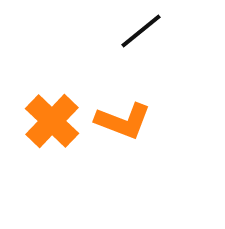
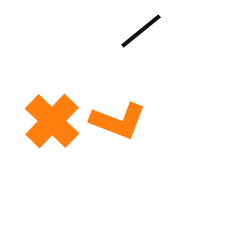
orange L-shape: moved 5 px left
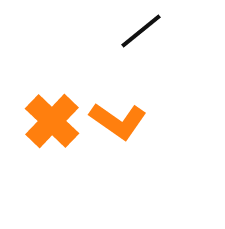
orange L-shape: rotated 14 degrees clockwise
